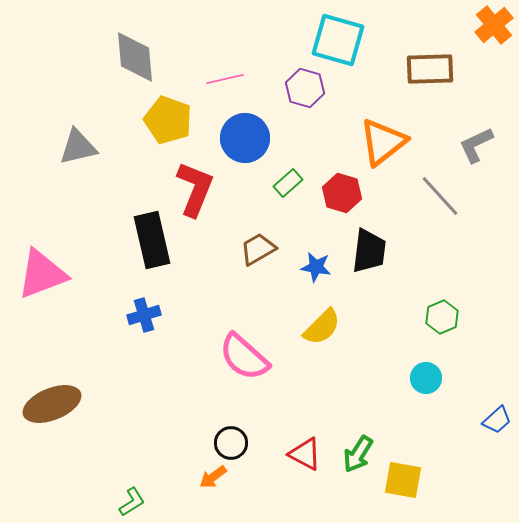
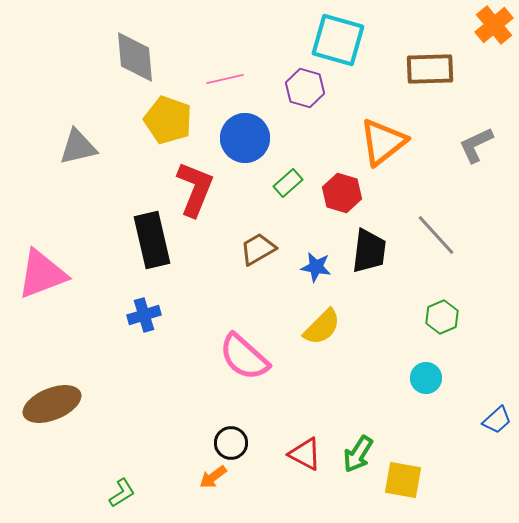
gray line: moved 4 px left, 39 px down
green L-shape: moved 10 px left, 9 px up
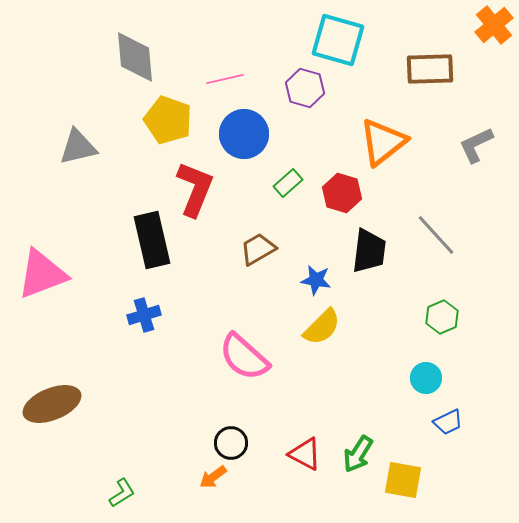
blue circle: moved 1 px left, 4 px up
blue star: moved 13 px down
blue trapezoid: moved 49 px left, 2 px down; rotated 16 degrees clockwise
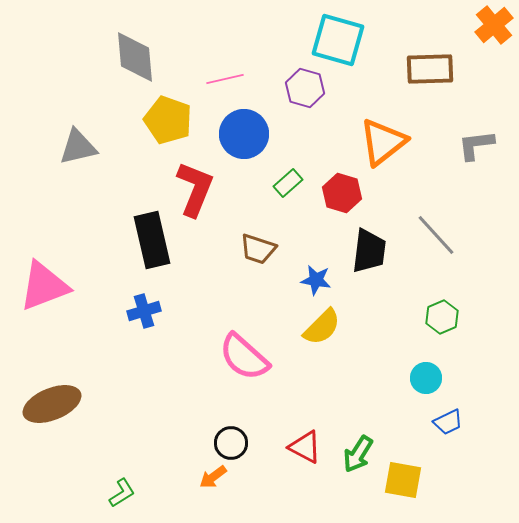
gray L-shape: rotated 18 degrees clockwise
brown trapezoid: rotated 132 degrees counterclockwise
pink triangle: moved 2 px right, 12 px down
blue cross: moved 4 px up
red triangle: moved 7 px up
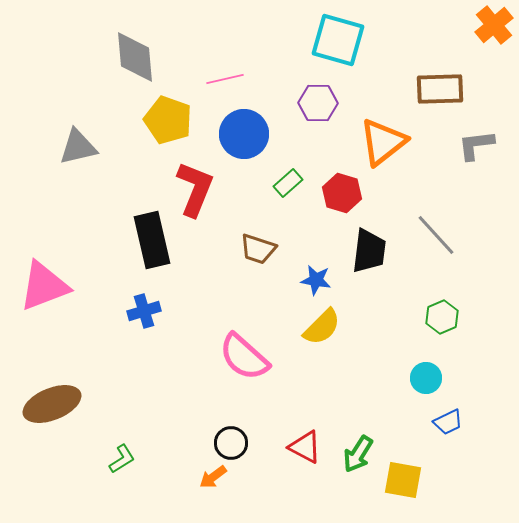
brown rectangle: moved 10 px right, 20 px down
purple hexagon: moved 13 px right, 15 px down; rotated 15 degrees counterclockwise
green L-shape: moved 34 px up
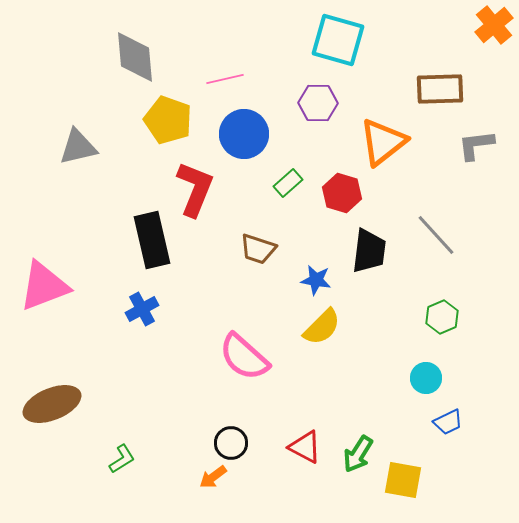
blue cross: moved 2 px left, 2 px up; rotated 12 degrees counterclockwise
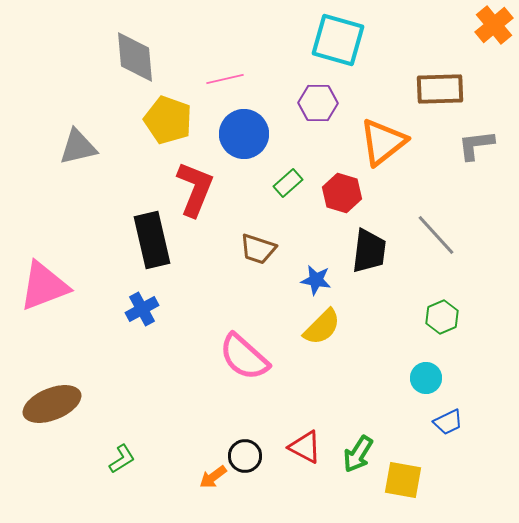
black circle: moved 14 px right, 13 px down
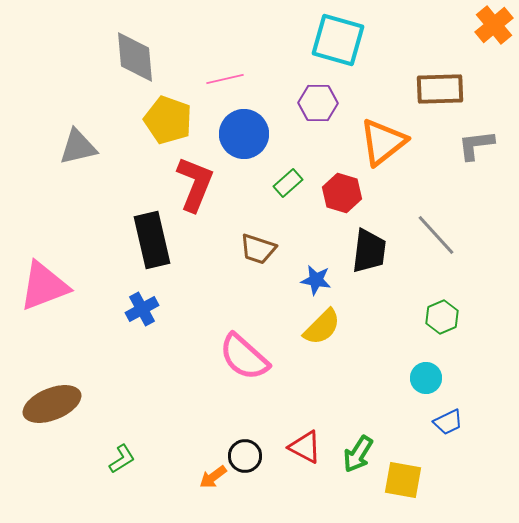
red L-shape: moved 5 px up
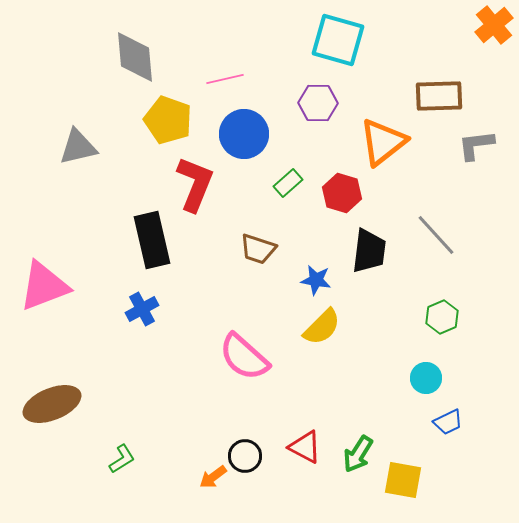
brown rectangle: moved 1 px left, 7 px down
